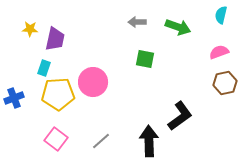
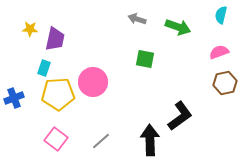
gray arrow: moved 3 px up; rotated 18 degrees clockwise
black arrow: moved 1 px right, 1 px up
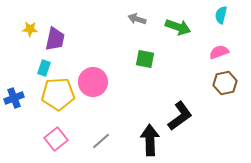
pink square: rotated 15 degrees clockwise
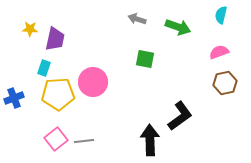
gray line: moved 17 px left; rotated 36 degrees clockwise
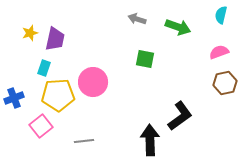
yellow star: moved 4 px down; rotated 21 degrees counterclockwise
yellow pentagon: moved 1 px down
pink square: moved 15 px left, 13 px up
